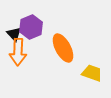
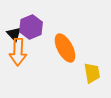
orange ellipse: moved 2 px right
yellow trapezoid: rotated 60 degrees clockwise
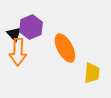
yellow trapezoid: rotated 15 degrees clockwise
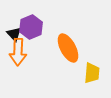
orange ellipse: moved 3 px right
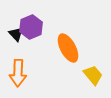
black triangle: moved 2 px right
orange arrow: moved 21 px down
yellow trapezoid: moved 1 px right, 2 px down; rotated 45 degrees counterclockwise
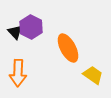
purple hexagon: rotated 10 degrees counterclockwise
black triangle: moved 1 px left, 2 px up
yellow trapezoid: rotated 15 degrees counterclockwise
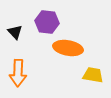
purple hexagon: moved 16 px right, 5 px up; rotated 20 degrees counterclockwise
orange ellipse: rotated 52 degrees counterclockwise
yellow trapezoid: rotated 25 degrees counterclockwise
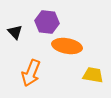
orange ellipse: moved 1 px left, 2 px up
orange arrow: moved 13 px right; rotated 20 degrees clockwise
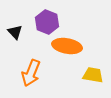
purple hexagon: rotated 15 degrees clockwise
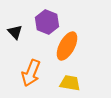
orange ellipse: rotated 72 degrees counterclockwise
yellow trapezoid: moved 23 px left, 8 px down
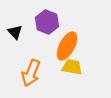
yellow trapezoid: moved 2 px right, 16 px up
